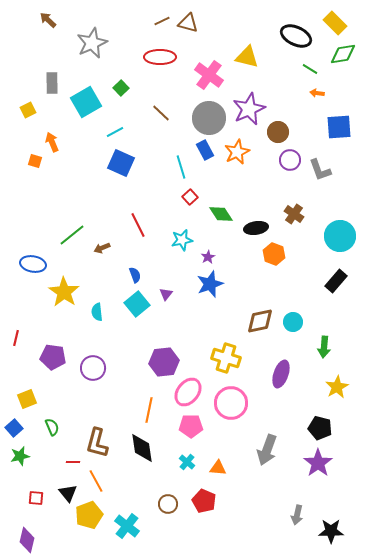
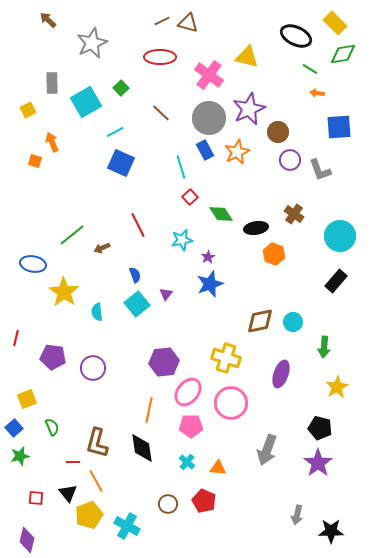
cyan cross at (127, 526): rotated 10 degrees counterclockwise
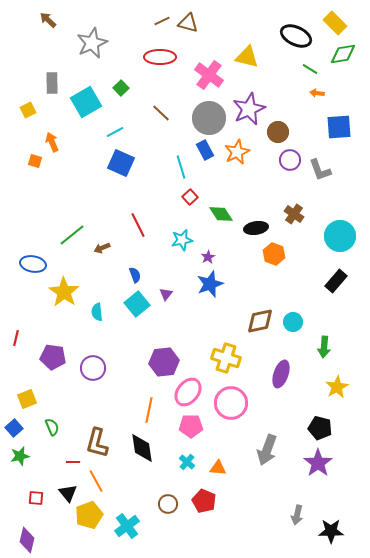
cyan cross at (127, 526): rotated 25 degrees clockwise
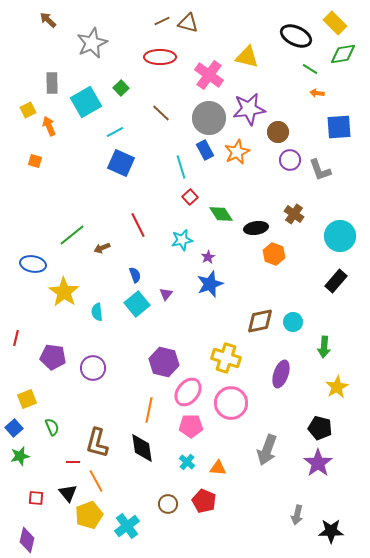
purple star at (249, 109): rotated 16 degrees clockwise
orange arrow at (52, 142): moved 3 px left, 16 px up
purple hexagon at (164, 362): rotated 20 degrees clockwise
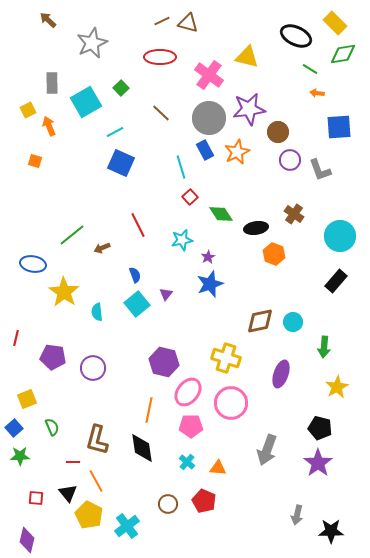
brown L-shape at (97, 443): moved 3 px up
green star at (20, 456): rotated 12 degrees clockwise
yellow pentagon at (89, 515): rotated 24 degrees counterclockwise
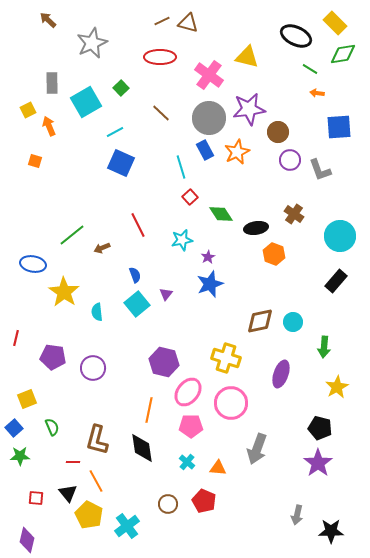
gray arrow at (267, 450): moved 10 px left, 1 px up
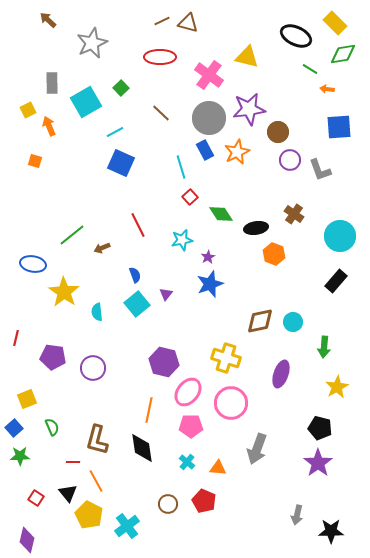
orange arrow at (317, 93): moved 10 px right, 4 px up
red square at (36, 498): rotated 28 degrees clockwise
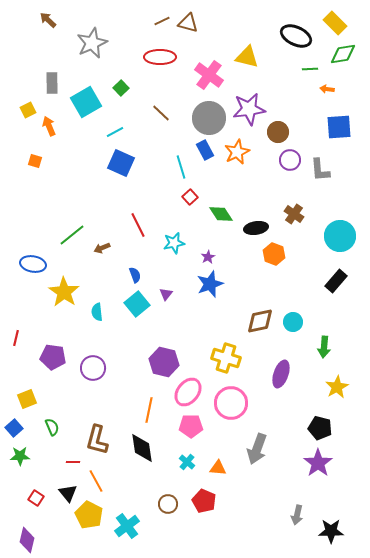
green line at (310, 69): rotated 35 degrees counterclockwise
gray L-shape at (320, 170): rotated 15 degrees clockwise
cyan star at (182, 240): moved 8 px left, 3 px down
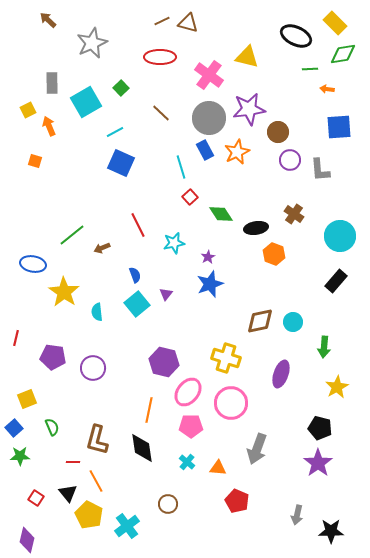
red pentagon at (204, 501): moved 33 px right
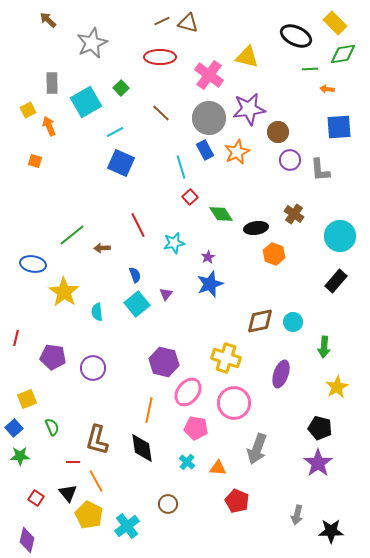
brown arrow at (102, 248): rotated 21 degrees clockwise
pink circle at (231, 403): moved 3 px right
pink pentagon at (191, 426): moved 5 px right, 2 px down; rotated 10 degrees clockwise
